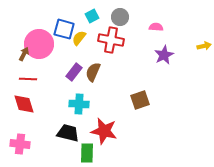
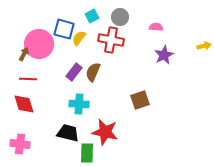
red star: moved 1 px right, 1 px down
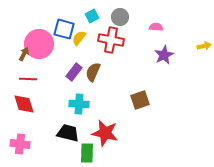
red star: moved 1 px down
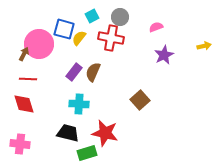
pink semicircle: rotated 24 degrees counterclockwise
red cross: moved 2 px up
brown square: rotated 24 degrees counterclockwise
green rectangle: rotated 72 degrees clockwise
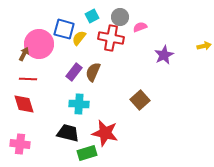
pink semicircle: moved 16 px left
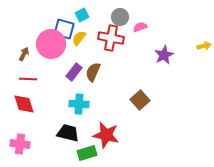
cyan square: moved 10 px left, 1 px up
pink circle: moved 12 px right
red star: moved 1 px right, 2 px down
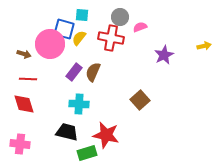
cyan square: rotated 32 degrees clockwise
pink circle: moved 1 px left
brown arrow: rotated 80 degrees clockwise
black trapezoid: moved 1 px left, 1 px up
